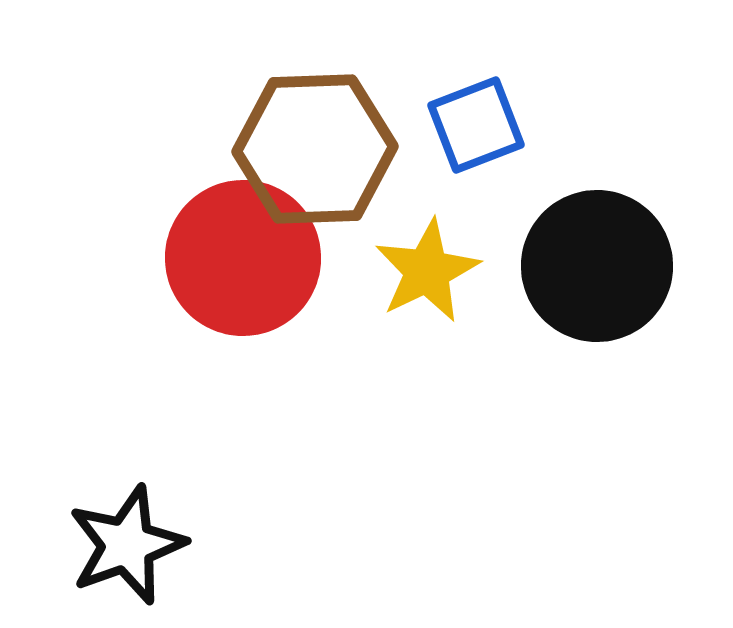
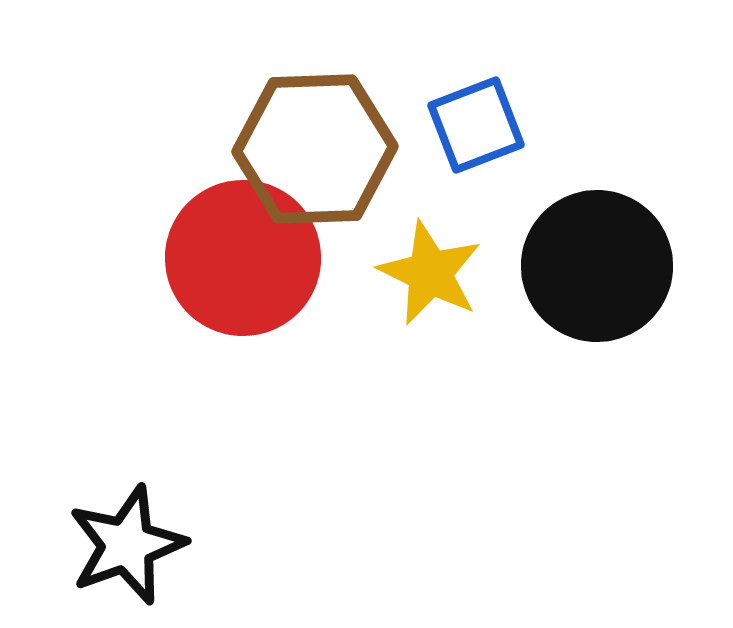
yellow star: moved 3 px right, 2 px down; rotated 20 degrees counterclockwise
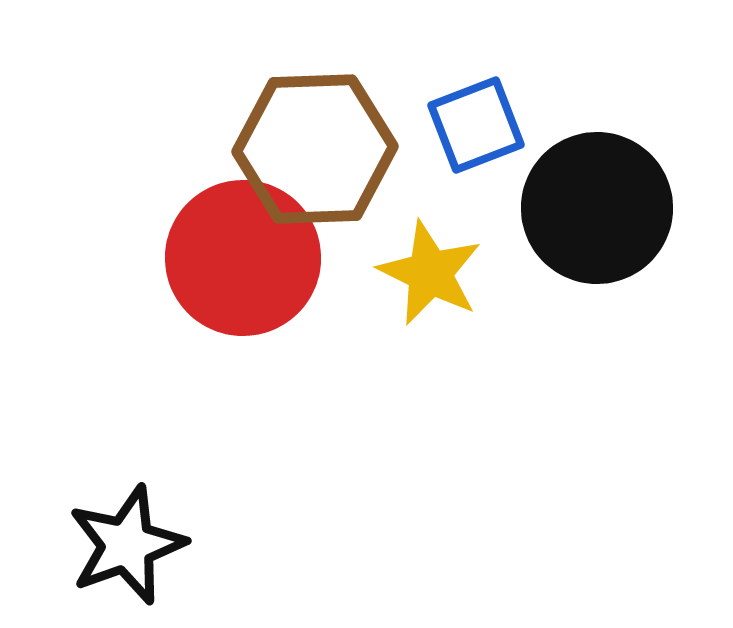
black circle: moved 58 px up
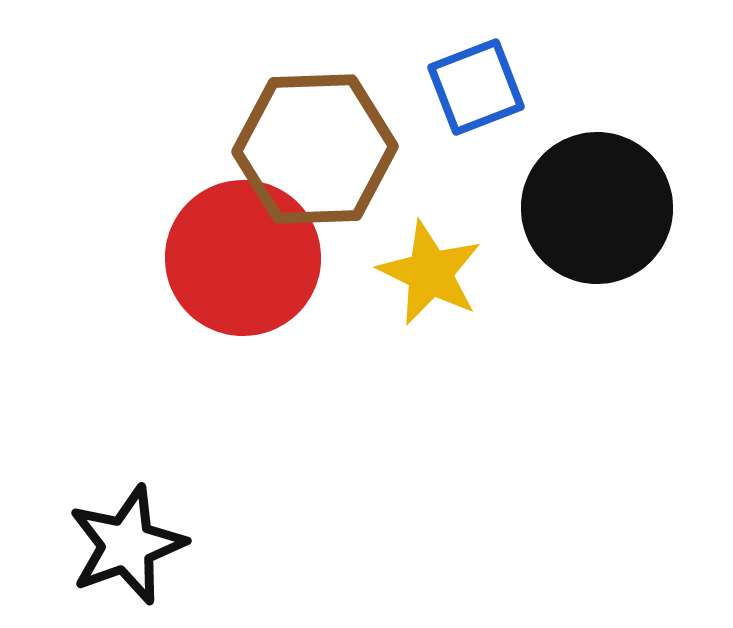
blue square: moved 38 px up
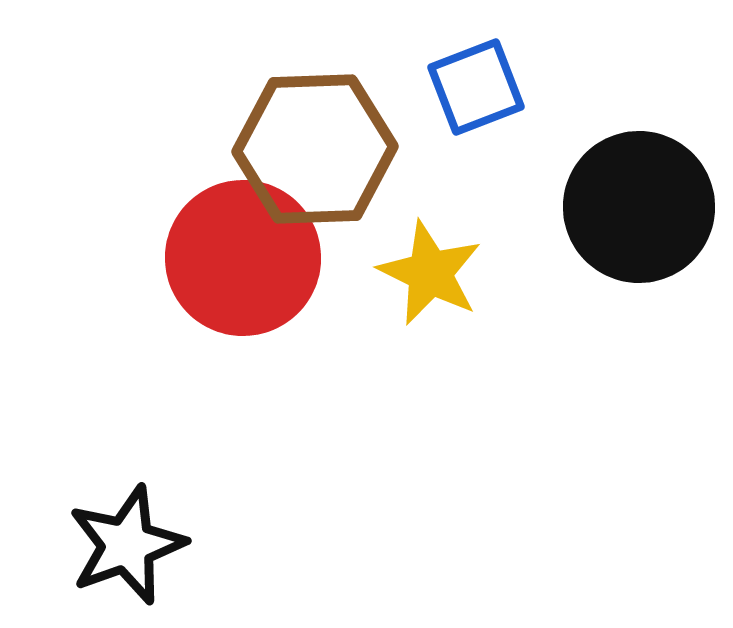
black circle: moved 42 px right, 1 px up
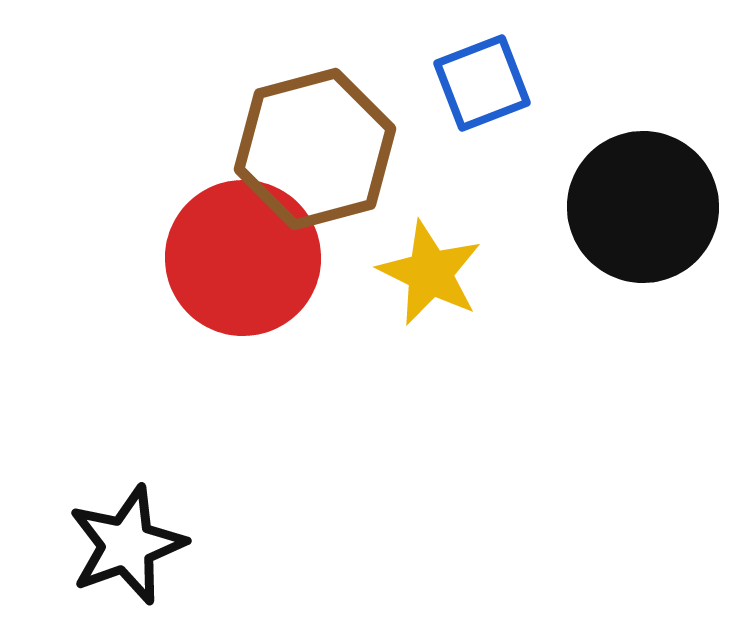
blue square: moved 6 px right, 4 px up
brown hexagon: rotated 13 degrees counterclockwise
black circle: moved 4 px right
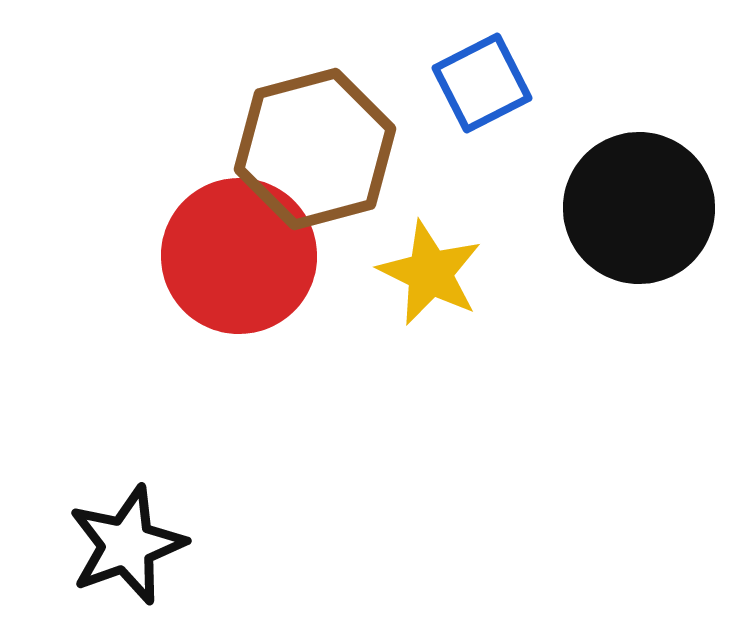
blue square: rotated 6 degrees counterclockwise
black circle: moved 4 px left, 1 px down
red circle: moved 4 px left, 2 px up
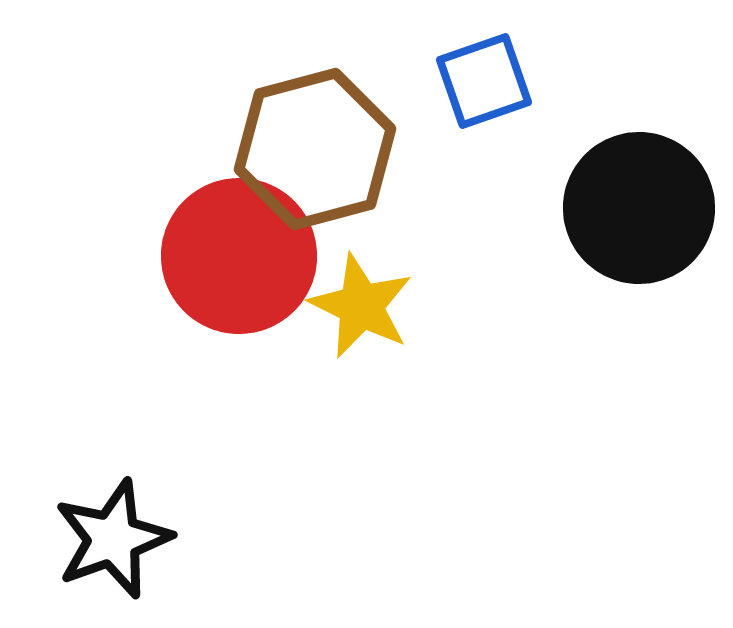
blue square: moved 2 px right, 2 px up; rotated 8 degrees clockwise
yellow star: moved 69 px left, 33 px down
black star: moved 14 px left, 6 px up
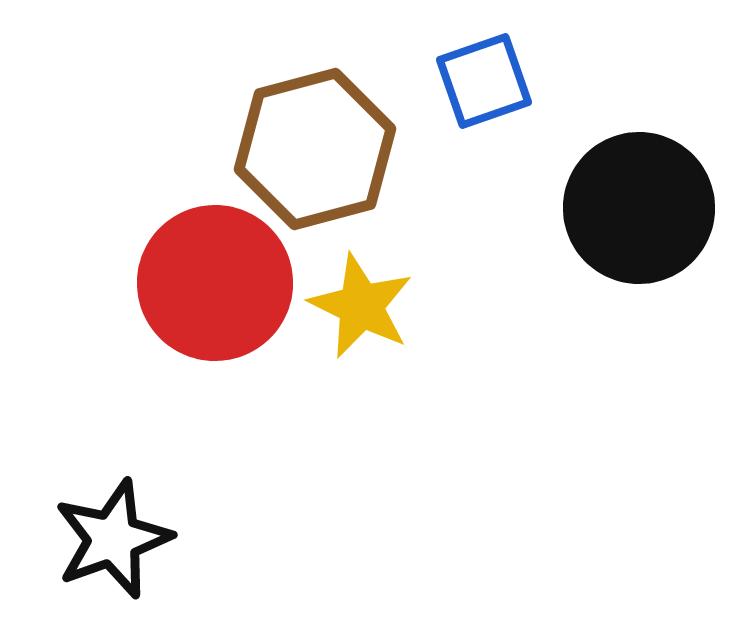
red circle: moved 24 px left, 27 px down
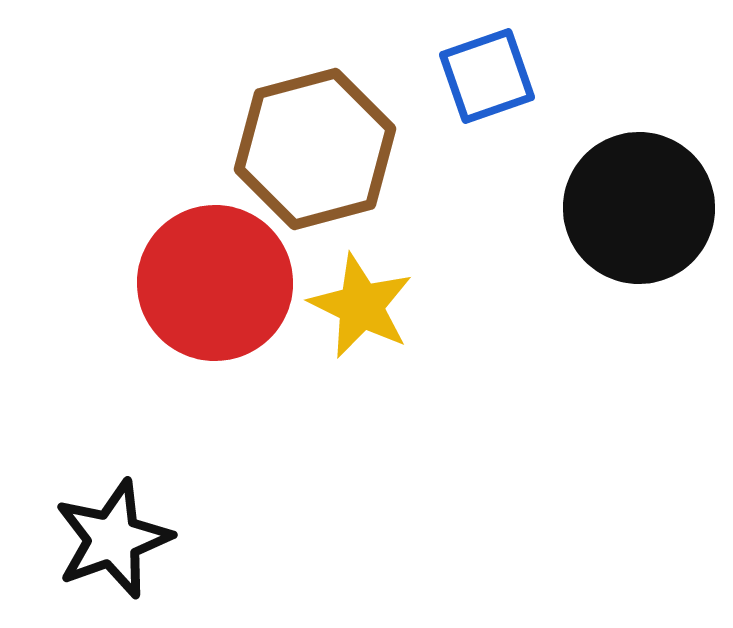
blue square: moved 3 px right, 5 px up
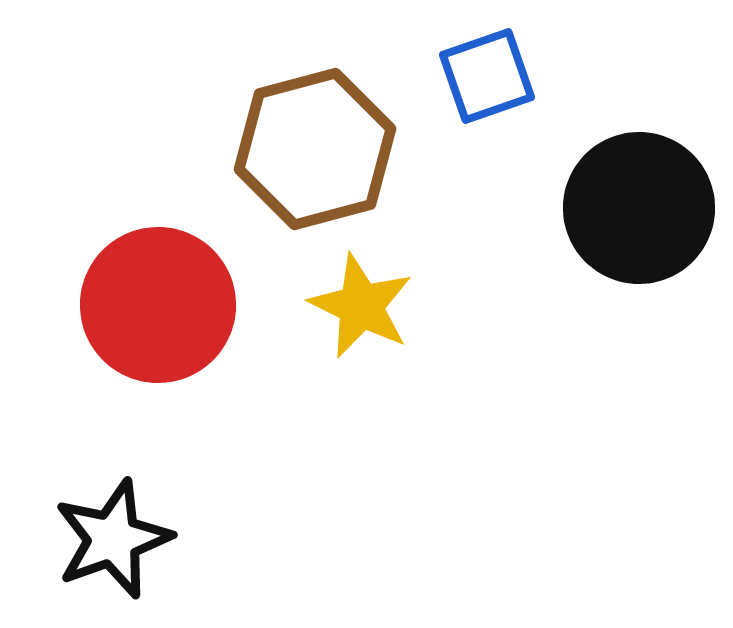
red circle: moved 57 px left, 22 px down
